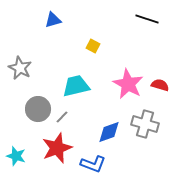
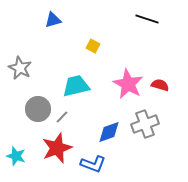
gray cross: rotated 36 degrees counterclockwise
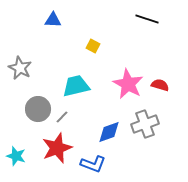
blue triangle: rotated 18 degrees clockwise
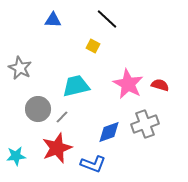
black line: moved 40 px left; rotated 25 degrees clockwise
cyan star: rotated 24 degrees counterclockwise
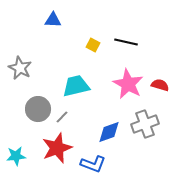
black line: moved 19 px right, 23 px down; rotated 30 degrees counterclockwise
yellow square: moved 1 px up
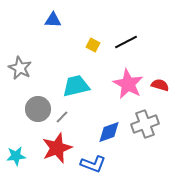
black line: rotated 40 degrees counterclockwise
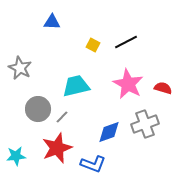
blue triangle: moved 1 px left, 2 px down
red semicircle: moved 3 px right, 3 px down
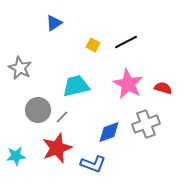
blue triangle: moved 2 px right, 1 px down; rotated 36 degrees counterclockwise
gray circle: moved 1 px down
gray cross: moved 1 px right
